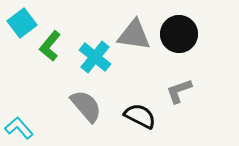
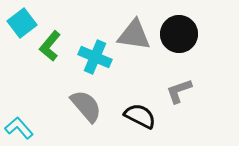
cyan cross: rotated 16 degrees counterclockwise
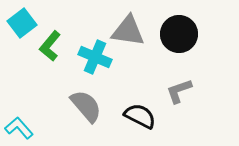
gray triangle: moved 6 px left, 4 px up
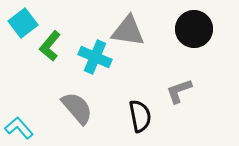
cyan square: moved 1 px right
black circle: moved 15 px right, 5 px up
gray semicircle: moved 9 px left, 2 px down
black semicircle: rotated 52 degrees clockwise
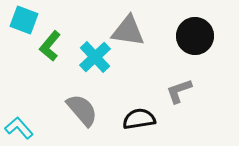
cyan square: moved 1 px right, 3 px up; rotated 32 degrees counterclockwise
black circle: moved 1 px right, 7 px down
cyan cross: rotated 24 degrees clockwise
gray semicircle: moved 5 px right, 2 px down
black semicircle: moved 1 px left, 3 px down; rotated 88 degrees counterclockwise
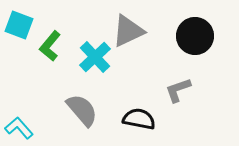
cyan square: moved 5 px left, 5 px down
gray triangle: rotated 33 degrees counterclockwise
gray L-shape: moved 1 px left, 1 px up
black semicircle: rotated 20 degrees clockwise
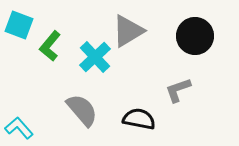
gray triangle: rotated 6 degrees counterclockwise
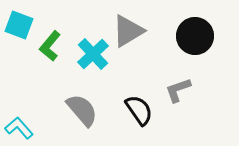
cyan cross: moved 2 px left, 3 px up
black semicircle: moved 9 px up; rotated 44 degrees clockwise
